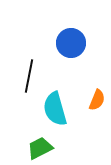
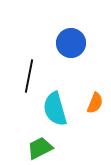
orange semicircle: moved 2 px left, 3 px down
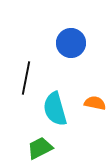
black line: moved 3 px left, 2 px down
orange semicircle: rotated 100 degrees counterclockwise
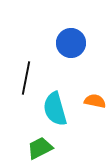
orange semicircle: moved 2 px up
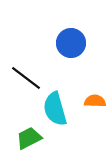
black line: rotated 64 degrees counterclockwise
orange semicircle: rotated 10 degrees counterclockwise
green trapezoid: moved 11 px left, 10 px up
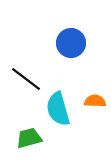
black line: moved 1 px down
cyan semicircle: moved 3 px right
green trapezoid: rotated 12 degrees clockwise
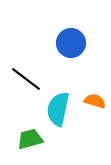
orange semicircle: rotated 15 degrees clockwise
cyan semicircle: rotated 28 degrees clockwise
green trapezoid: moved 1 px right, 1 px down
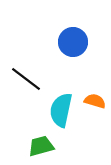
blue circle: moved 2 px right, 1 px up
cyan semicircle: moved 3 px right, 1 px down
green trapezoid: moved 11 px right, 7 px down
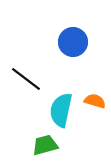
green trapezoid: moved 4 px right, 1 px up
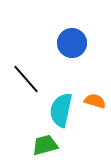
blue circle: moved 1 px left, 1 px down
black line: rotated 12 degrees clockwise
